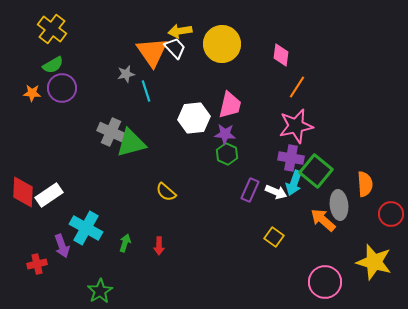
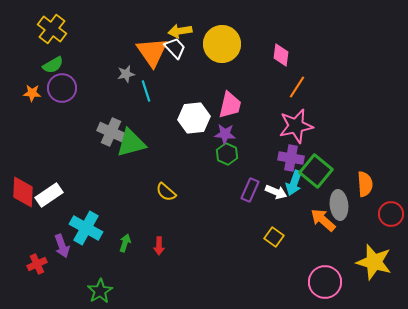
red cross: rotated 12 degrees counterclockwise
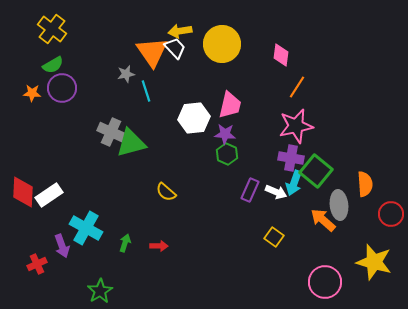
red arrow: rotated 90 degrees counterclockwise
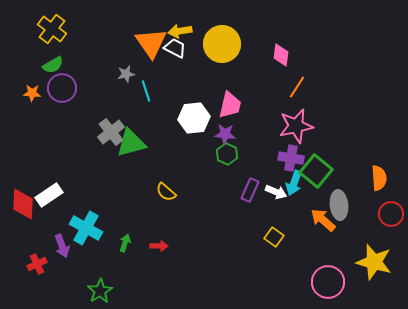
white trapezoid: rotated 20 degrees counterclockwise
orange triangle: moved 1 px left, 9 px up
gray cross: rotated 28 degrees clockwise
orange semicircle: moved 14 px right, 6 px up
red diamond: moved 12 px down
pink circle: moved 3 px right
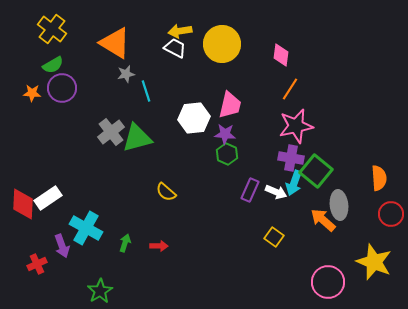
orange triangle: moved 36 px left; rotated 24 degrees counterclockwise
orange line: moved 7 px left, 2 px down
green triangle: moved 6 px right, 5 px up
white rectangle: moved 1 px left, 3 px down
yellow star: rotated 6 degrees clockwise
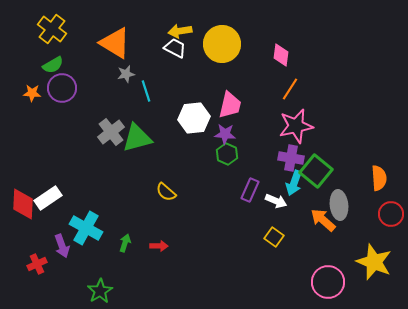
white arrow: moved 9 px down
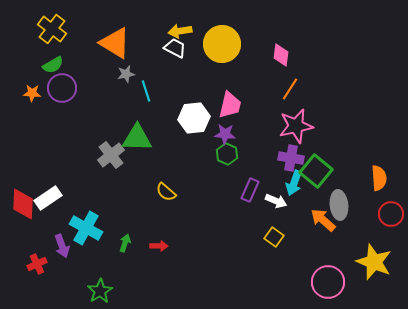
gray cross: moved 23 px down
green triangle: rotated 16 degrees clockwise
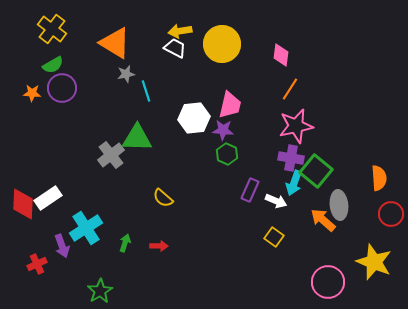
purple star: moved 2 px left, 4 px up
yellow semicircle: moved 3 px left, 6 px down
cyan cross: rotated 28 degrees clockwise
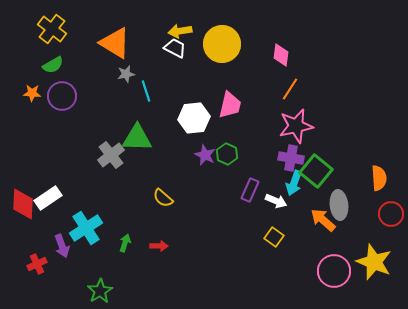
purple circle: moved 8 px down
purple star: moved 18 px left, 25 px down; rotated 20 degrees clockwise
pink circle: moved 6 px right, 11 px up
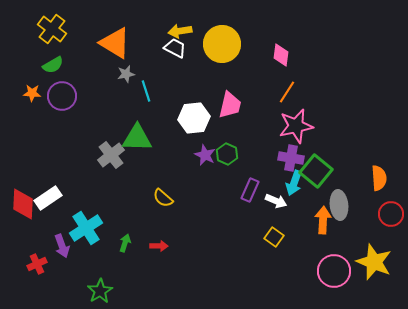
orange line: moved 3 px left, 3 px down
orange arrow: rotated 52 degrees clockwise
